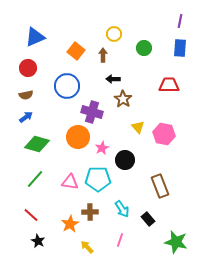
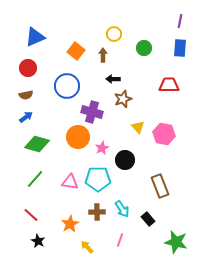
brown star: rotated 18 degrees clockwise
brown cross: moved 7 px right
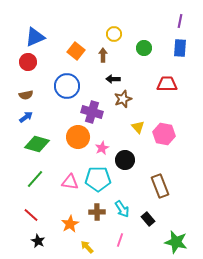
red circle: moved 6 px up
red trapezoid: moved 2 px left, 1 px up
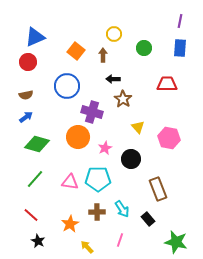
brown star: rotated 18 degrees counterclockwise
pink hexagon: moved 5 px right, 4 px down
pink star: moved 3 px right
black circle: moved 6 px right, 1 px up
brown rectangle: moved 2 px left, 3 px down
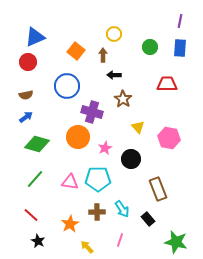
green circle: moved 6 px right, 1 px up
black arrow: moved 1 px right, 4 px up
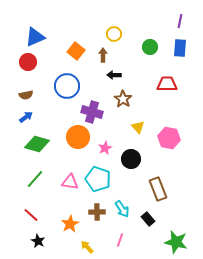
cyan pentagon: rotated 20 degrees clockwise
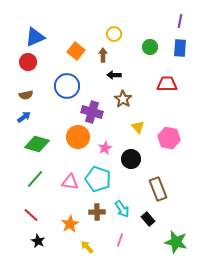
blue arrow: moved 2 px left
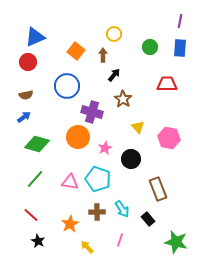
black arrow: rotated 128 degrees clockwise
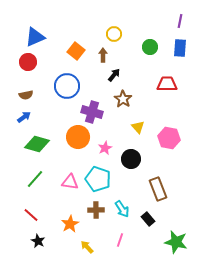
brown cross: moved 1 px left, 2 px up
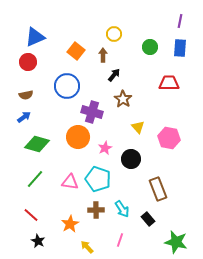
red trapezoid: moved 2 px right, 1 px up
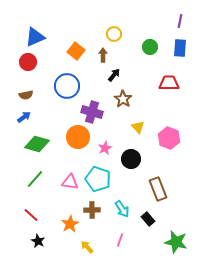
pink hexagon: rotated 10 degrees clockwise
brown cross: moved 4 px left
